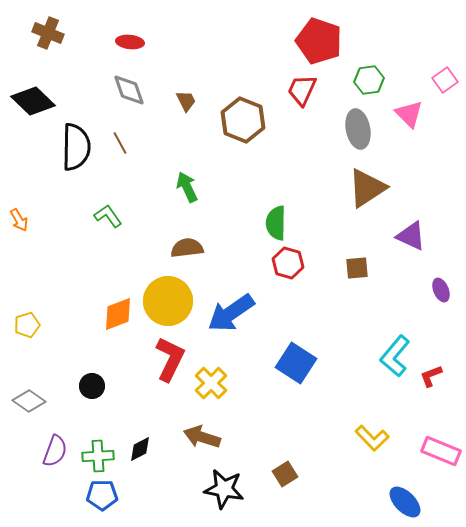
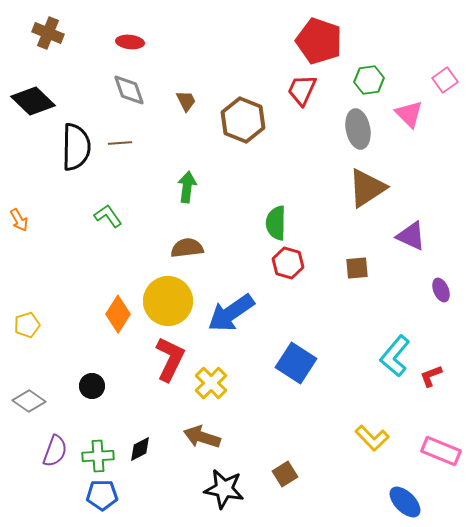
brown line at (120, 143): rotated 65 degrees counterclockwise
green arrow at (187, 187): rotated 32 degrees clockwise
orange diamond at (118, 314): rotated 36 degrees counterclockwise
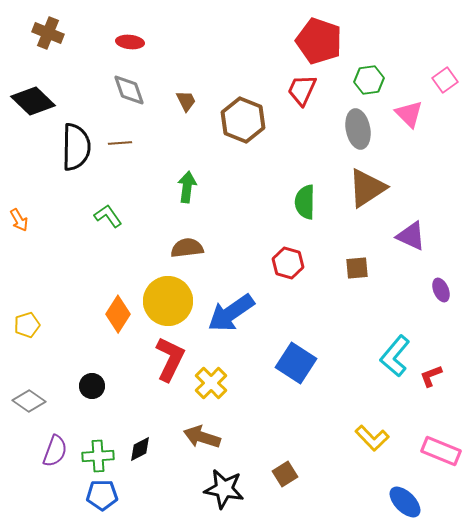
green semicircle at (276, 223): moved 29 px right, 21 px up
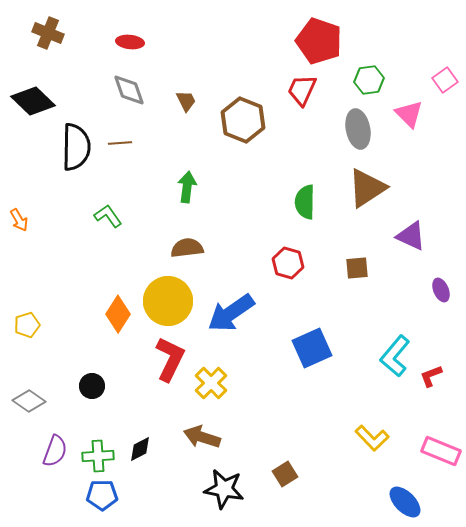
blue square at (296, 363): moved 16 px right, 15 px up; rotated 33 degrees clockwise
